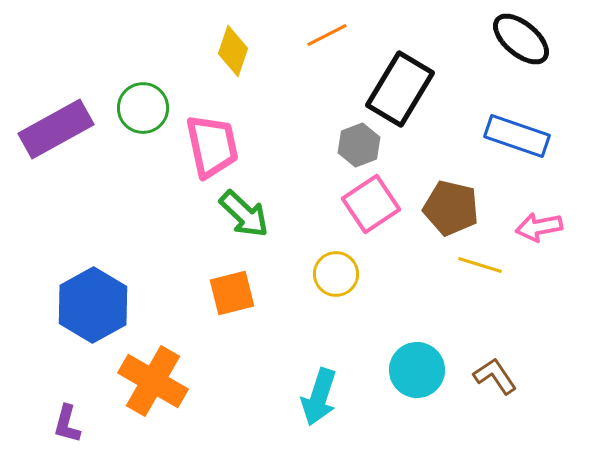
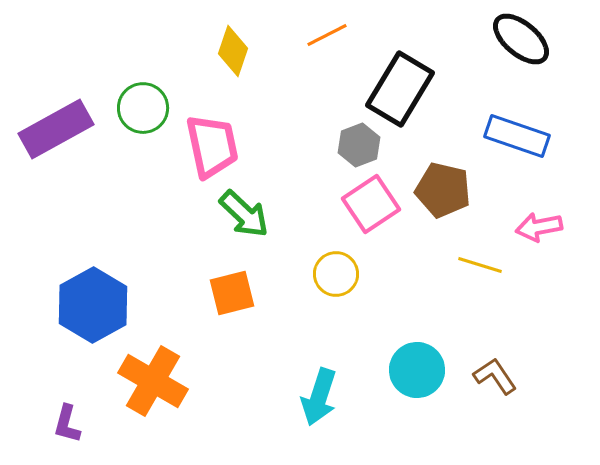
brown pentagon: moved 8 px left, 18 px up
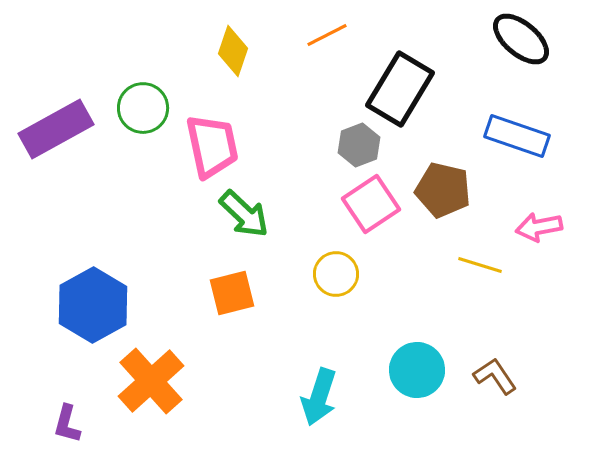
orange cross: moved 2 px left; rotated 18 degrees clockwise
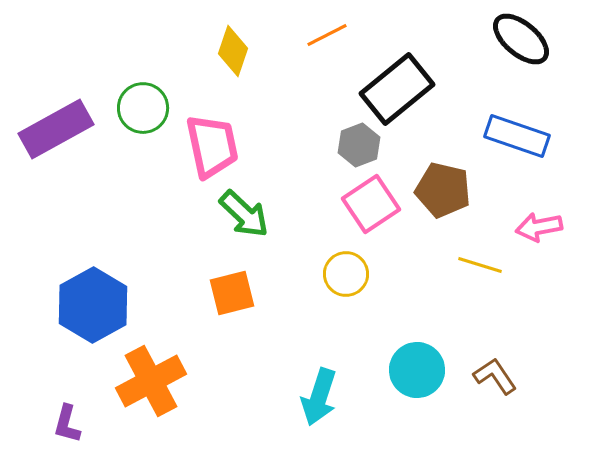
black rectangle: moved 3 px left; rotated 20 degrees clockwise
yellow circle: moved 10 px right
orange cross: rotated 14 degrees clockwise
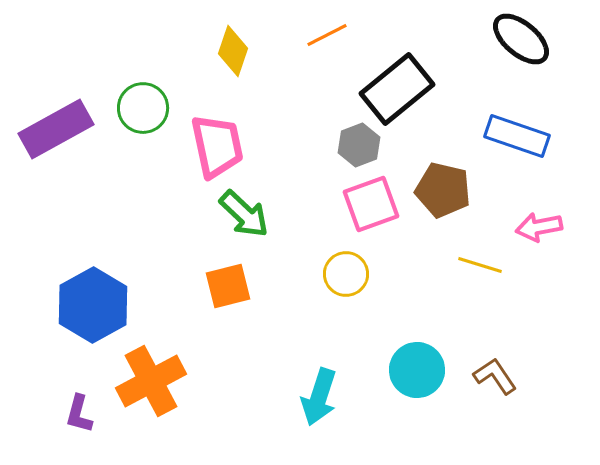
pink trapezoid: moved 5 px right
pink square: rotated 14 degrees clockwise
orange square: moved 4 px left, 7 px up
purple L-shape: moved 12 px right, 10 px up
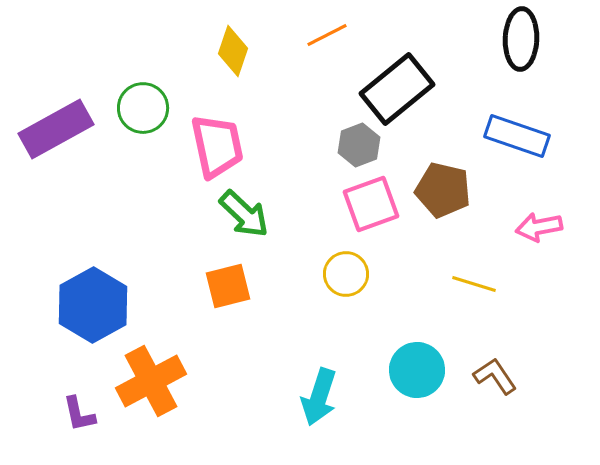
black ellipse: rotated 52 degrees clockwise
yellow line: moved 6 px left, 19 px down
purple L-shape: rotated 27 degrees counterclockwise
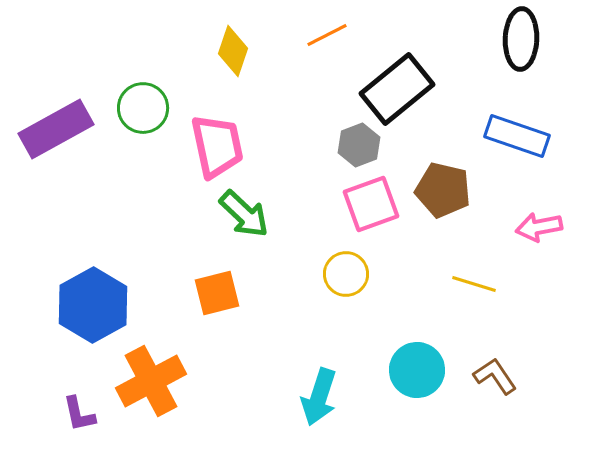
orange square: moved 11 px left, 7 px down
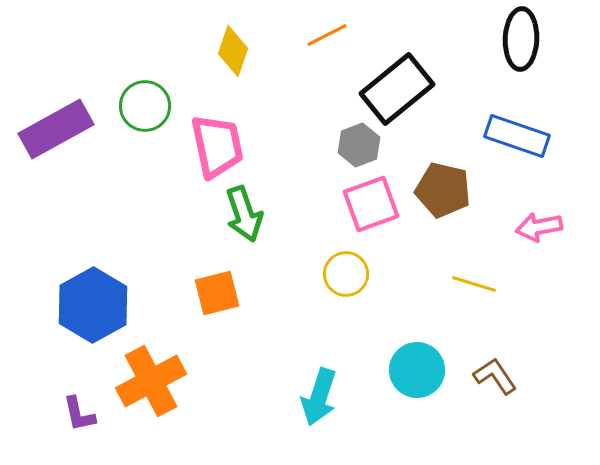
green circle: moved 2 px right, 2 px up
green arrow: rotated 28 degrees clockwise
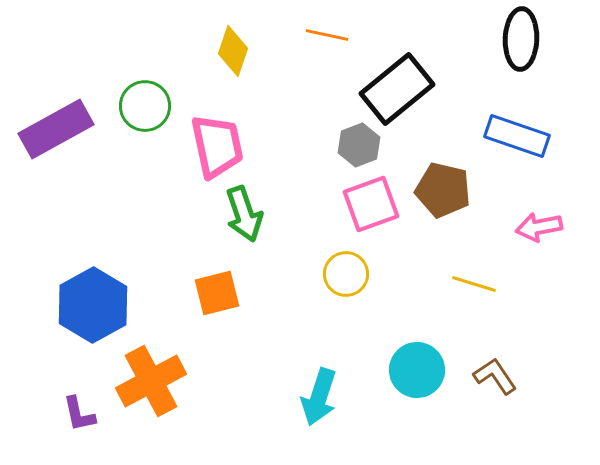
orange line: rotated 39 degrees clockwise
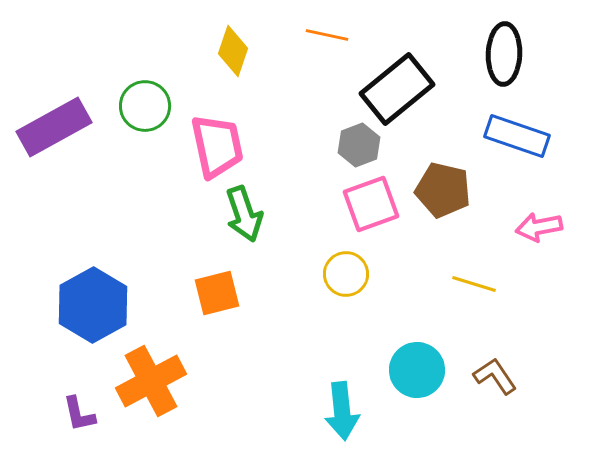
black ellipse: moved 17 px left, 15 px down
purple rectangle: moved 2 px left, 2 px up
cyan arrow: moved 23 px right, 14 px down; rotated 24 degrees counterclockwise
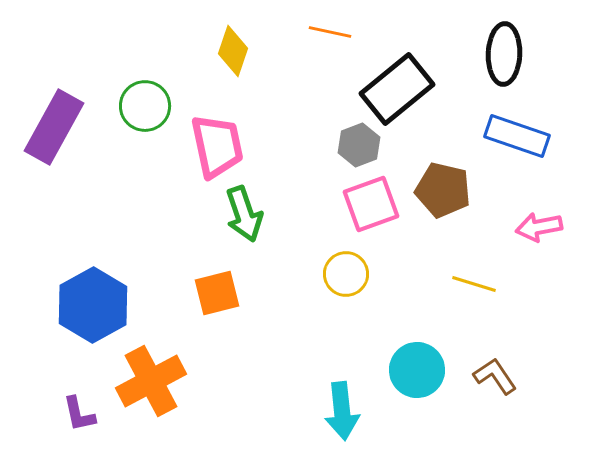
orange line: moved 3 px right, 3 px up
purple rectangle: rotated 32 degrees counterclockwise
